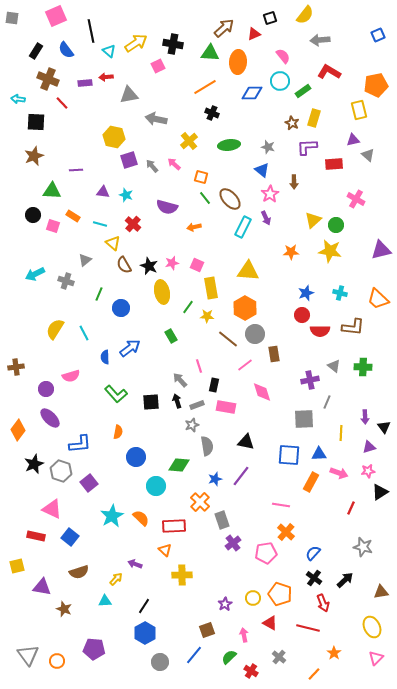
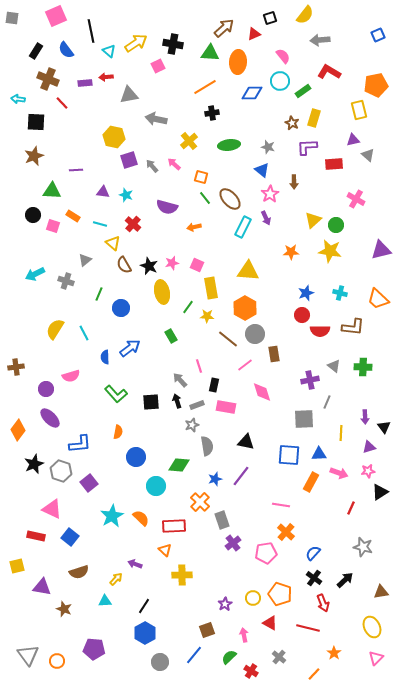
black cross at (212, 113): rotated 32 degrees counterclockwise
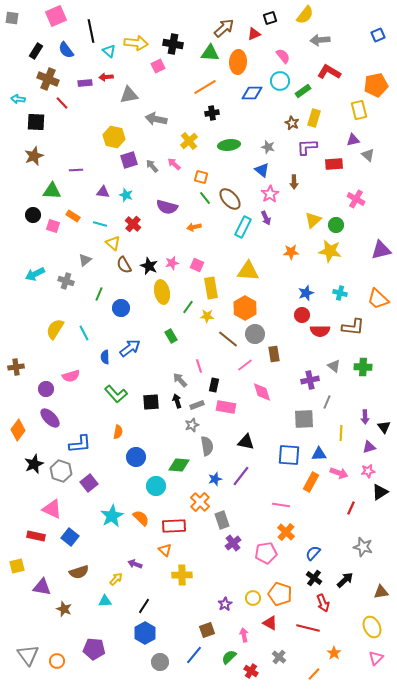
yellow arrow at (136, 43): rotated 40 degrees clockwise
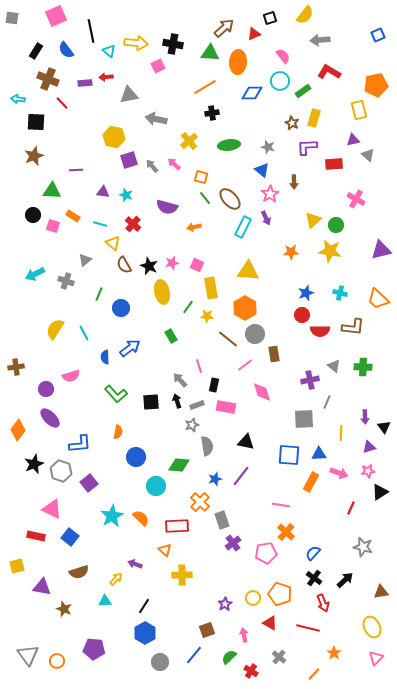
red rectangle at (174, 526): moved 3 px right
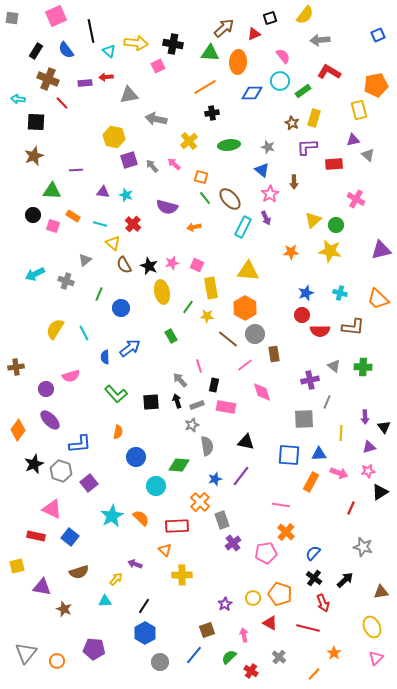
purple ellipse at (50, 418): moved 2 px down
gray triangle at (28, 655): moved 2 px left, 2 px up; rotated 15 degrees clockwise
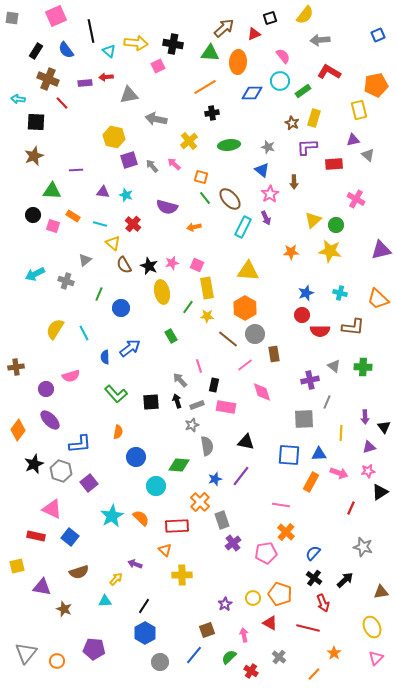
yellow rectangle at (211, 288): moved 4 px left
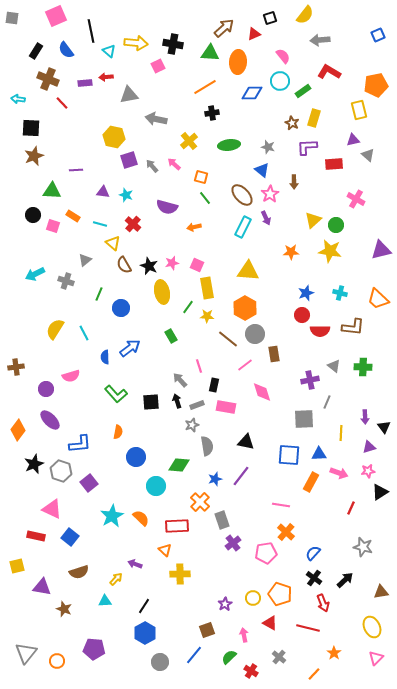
black square at (36, 122): moved 5 px left, 6 px down
brown ellipse at (230, 199): moved 12 px right, 4 px up
yellow cross at (182, 575): moved 2 px left, 1 px up
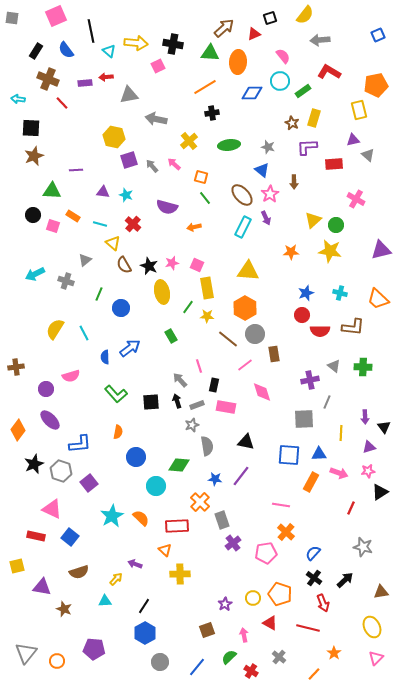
blue star at (215, 479): rotated 24 degrees clockwise
blue line at (194, 655): moved 3 px right, 12 px down
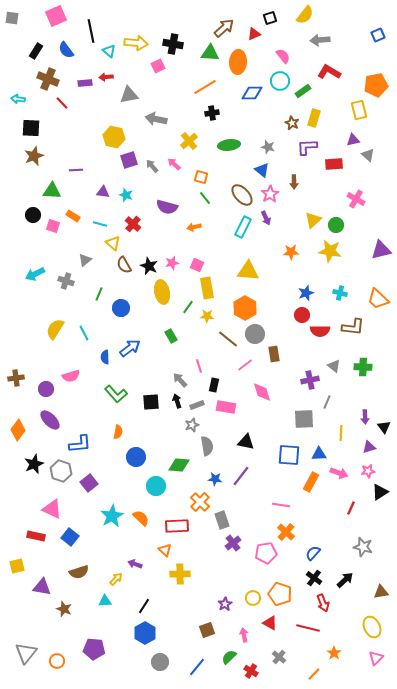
brown cross at (16, 367): moved 11 px down
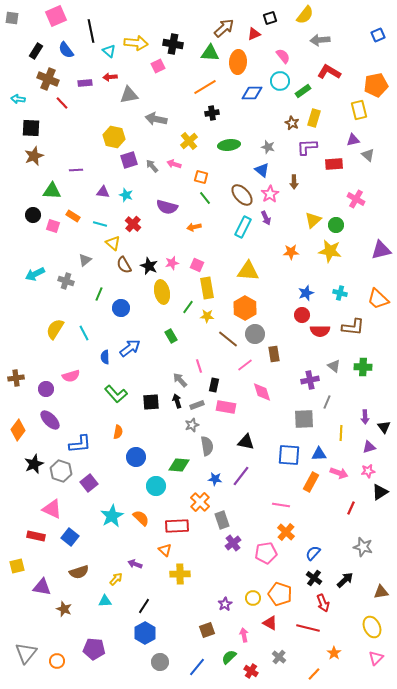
red arrow at (106, 77): moved 4 px right
pink arrow at (174, 164): rotated 24 degrees counterclockwise
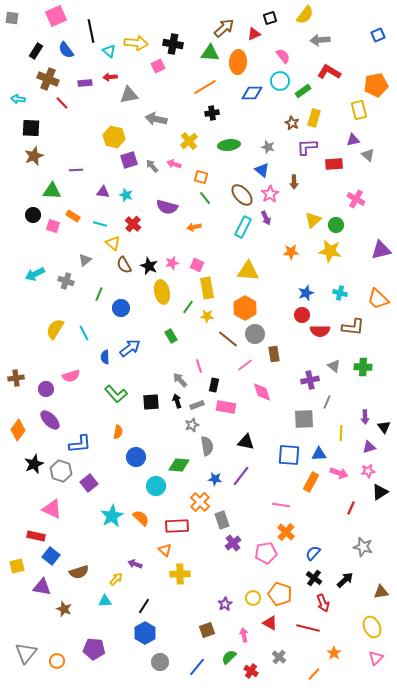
blue square at (70, 537): moved 19 px left, 19 px down
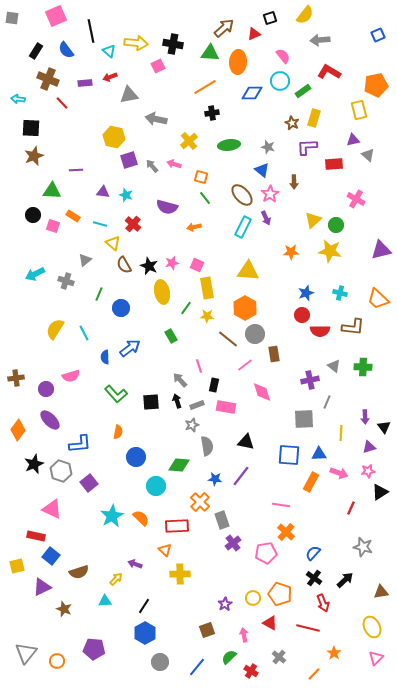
red arrow at (110, 77): rotated 16 degrees counterclockwise
green line at (188, 307): moved 2 px left, 1 px down
purple triangle at (42, 587): rotated 36 degrees counterclockwise
